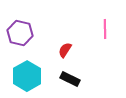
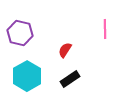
black rectangle: rotated 60 degrees counterclockwise
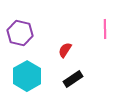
black rectangle: moved 3 px right
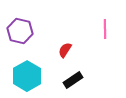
purple hexagon: moved 2 px up
black rectangle: moved 1 px down
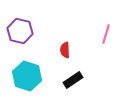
pink line: moved 1 px right, 5 px down; rotated 18 degrees clockwise
red semicircle: rotated 35 degrees counterclockwise
cyan hexagon: rotated 12 degrees counterclockwise
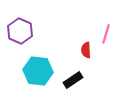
purple hexagon: rotated 10 degrees clockwise
red semicircle: moved 21 px right
cyan hexagon: moved 11 px right, 5 px up; rotated 12 degrees counterclockwise
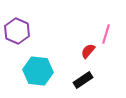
purple hexagon: moved 3 px left
red semicircle: moved 2 px right, 1 px down; rotated 42 degrees clockwise
black rectangle: moved 10 px right
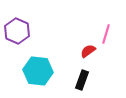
red semicircle: rotated 14 degrees clockwise
black rectangle: moved 1 px left; rotated 36 degrees counterclockwise
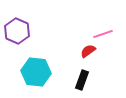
pink line: moved 3 px left; rotated 54 degrees clockwise
cyan hexagon: moved 2 px left, 1 px down
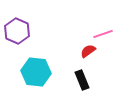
black rectangle: rotated 42 degrees counterclockwise
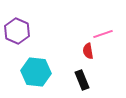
red semicircle: rotated 63 degrees counterclockwise
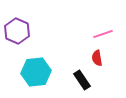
red semicircle: moved 9 px right, 7 px down
cyan hexagon: rotated 12 degrees counterclockwise
black rectangle: rotated 12 degrees counterclockwise
